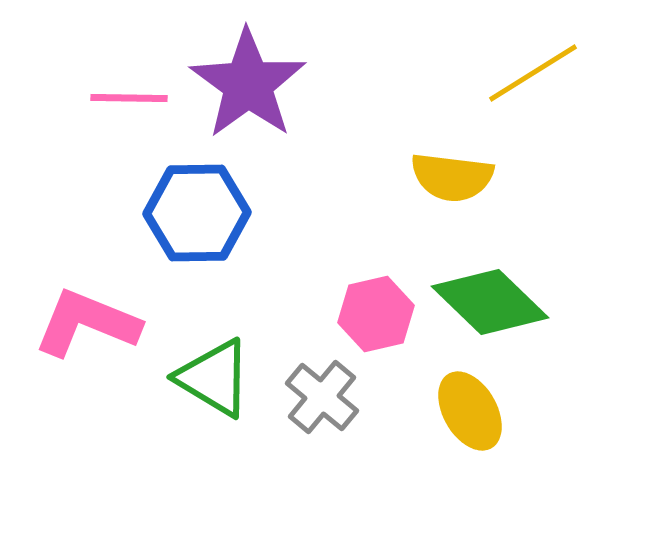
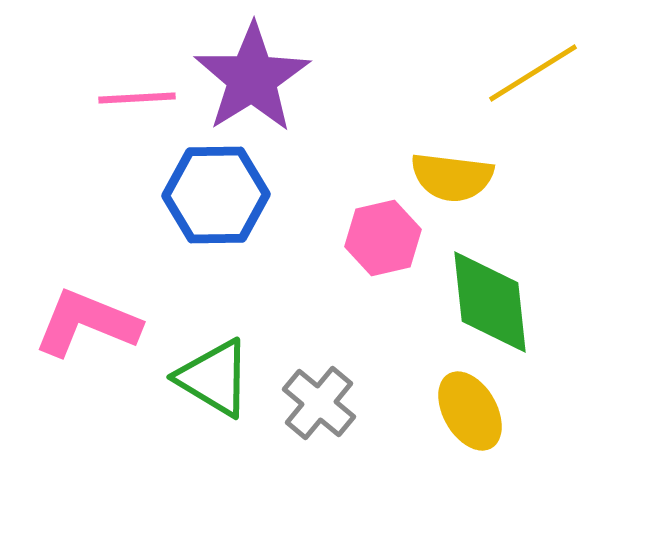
purple star: moved 4 px right, 6 px up; rotated 4 degrees clockwise
pink line: moved 8 px right; rotated 4 degrees counterclockwise
blue hexagon: moved 19 px right, 18 px up
green diamond: rotated 40 degrees clockwise
pink hexagon: moved 7 px right, 76 px up
gray cross: moved 3 px left, 6 px down
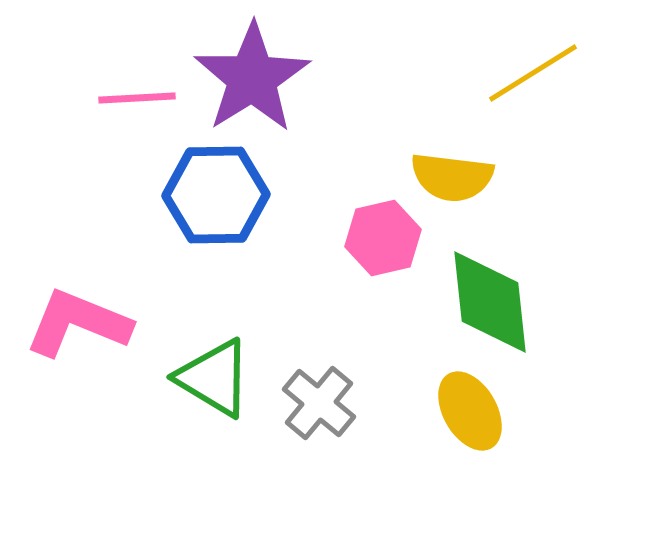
pink L-shape: moved 9 px left
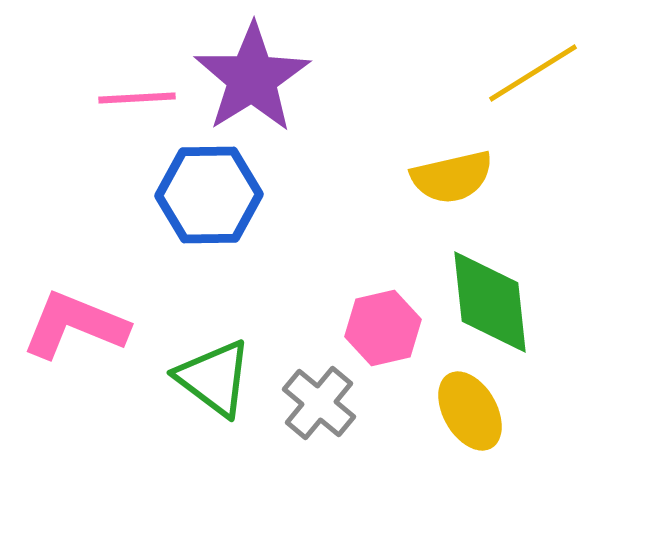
yellow semicircle: rotated 20 degrees counterclockwise
blue hexagon: moved 7 px left
pink hexagon: moved 90 px down
pink L-shape: moved 3 px left, 2 px down
green triangle: rotated 6 degrees clockwise
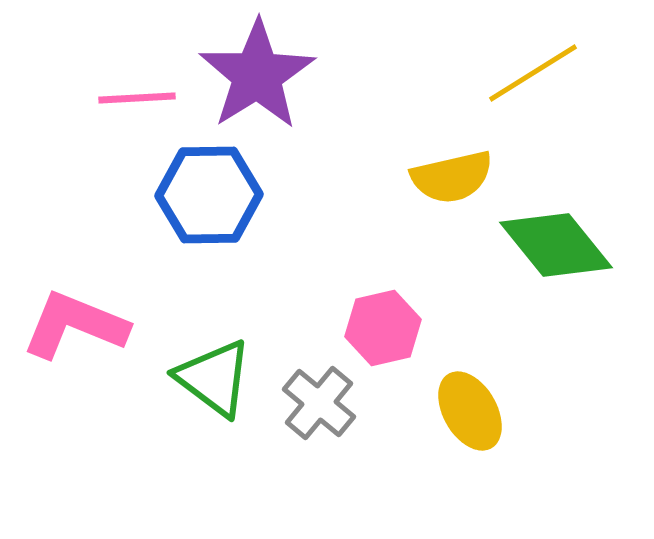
purple star: moved 5 px right, 3 px up
green diamond: moved 66 px right, 57 px up; rotated 33 degrees counterclockwise
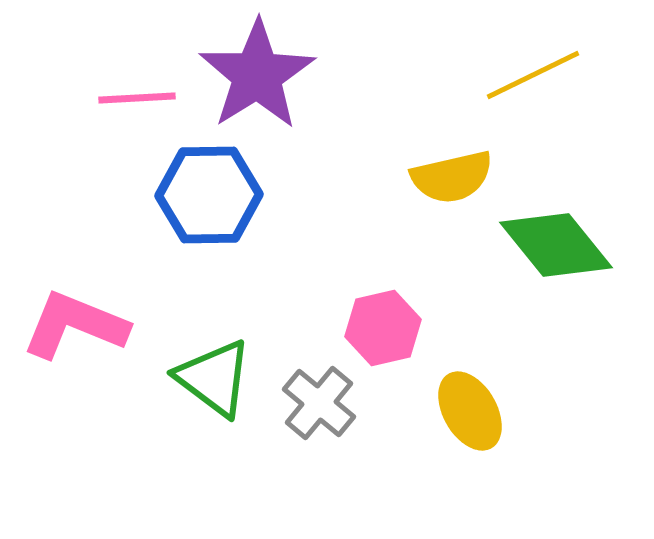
yellow line: moved 2 px down; rotated 6 degrees clockwise
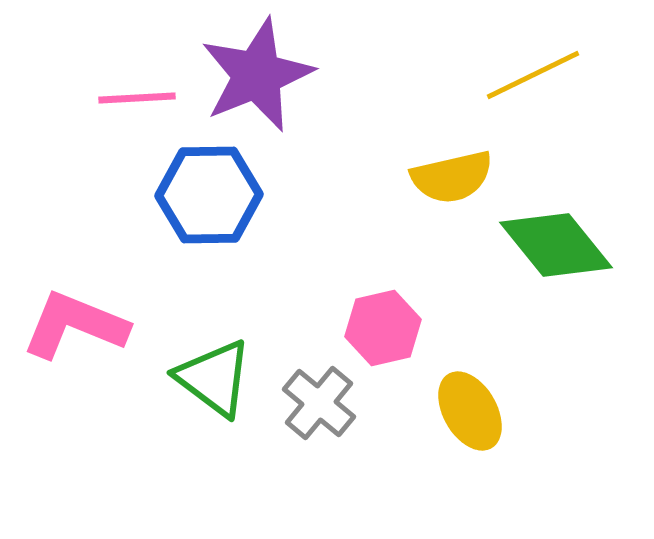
purple star: rotated 10 degrees clockwise
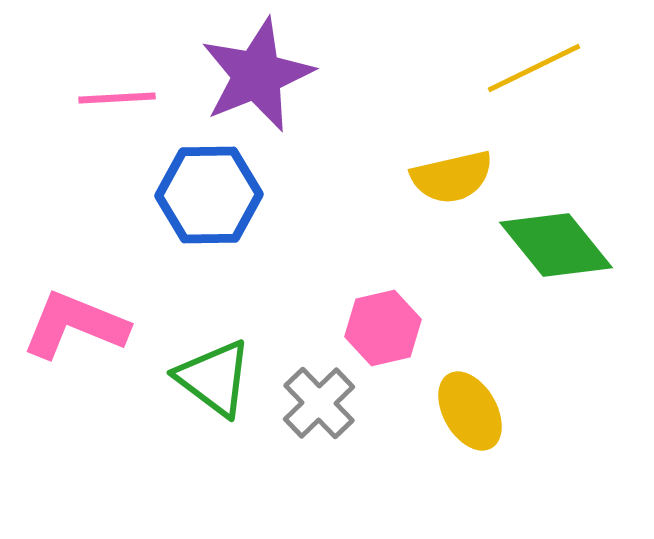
yellow line: moved 1 px right, 7 px up
pink line: moved 20 px left
gray cross: rotated 6 degrees clockwise
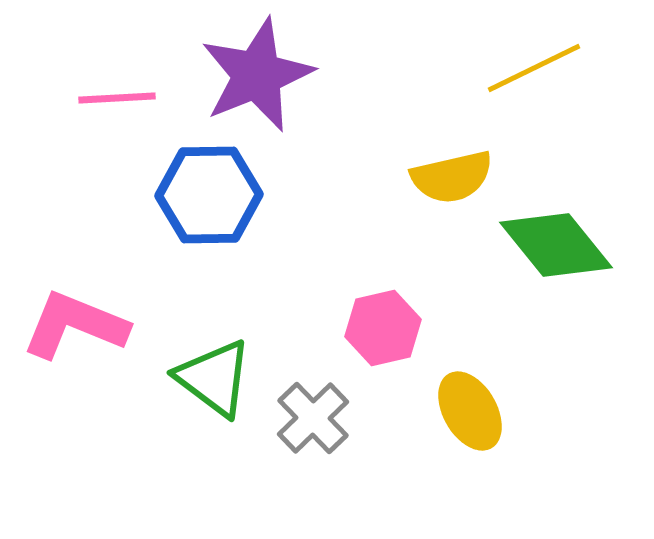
gray cross: moved 6 px left, 15 px down
